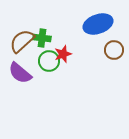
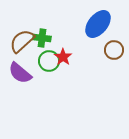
blue ellipse: rotated 32 degrees counterclockwise
red star: moved 3 px down; rotated 18 degrees counterclockwise
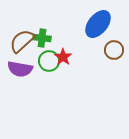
purple semicircle: moved 4 px up; rotated 30 degrees counterclockwise
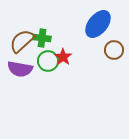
green circle: moved 1 px left
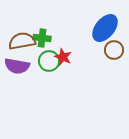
blue ellipse: moved 7 px right, 4 px down
brown semicircle: rotated 32 degrees clockwise
red star: rotated 12 degrees counterclockwise
green circle: moved 1 px right
purple semicircle: moved 3 px left, 3 px up
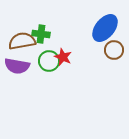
green cross: moved 1 px left, 4 px up
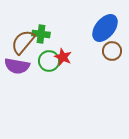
brown semicircle: moved 1 px right, 1 px down; rotated 40 degrees counterclockwise
brown circle: moved 2 px left, 1 px down
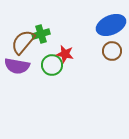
blue ellipse: moved 6 px right, 3 px up; rotated 28 degrees clockwise
green cross: rotated 24 degrees counterclockwise
red star: moved 2 px right, 3 px up; rotated 12 degrees counterclockwise
green circle: moved 3 px right, 4 px down
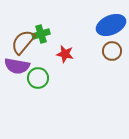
green circle: moved 14 px left, 13 px down
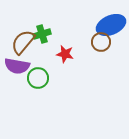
green cross: moved 1 px right
brown circle: moved 11 px left, 9 px up
